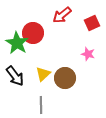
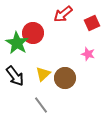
red arrow: moved 1 px right, 1 px up
gray line: rotated 36 degrees counterclockwise
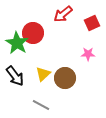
pink star: rotated 16 degrees counterclockwise
gray line: rotated 24 degrees counterclockwise
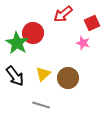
pink star: moved 5 px left, 11 px up; rotated 16 degrees clockwise
brown circle: moved 3 px right
gray line: rotated 12 degrees counterclockwise
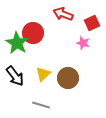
red arrow: rotated 60 degrees clockwise
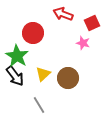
green star: moved 13 px down
gray line: moved 2 px left; rotated 42 degrees clockwise
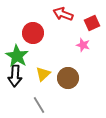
pink star: moved 2 px down
black arrow: rotated 40 degrees clockwise
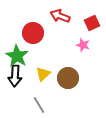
red arrow: moved 3 px left, 2 px down
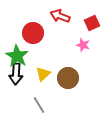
black arrow: moved 1 px right, 2 px up
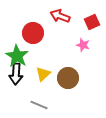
red square: moved 1 px up
gray line: rotated 36 degrees counterclockwise
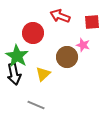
red square: rotated 21 degrees clockwise
black arrow: moved 2 px left; rotated 15 degrees counterclockwise
brown circle: moved 1 px left, 21 px up
gray line: moved 3 px left
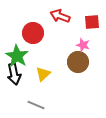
brown circle: moved 11 px right, 5 px down
